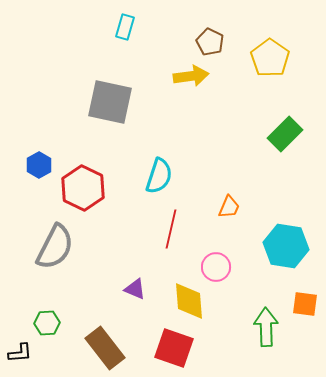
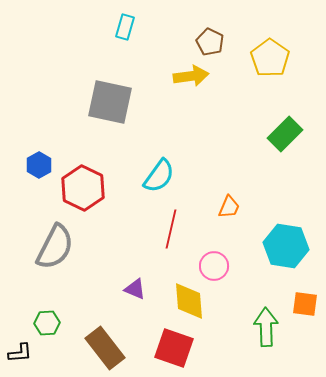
cyan semicircle: rotated 18 degrees clockwise
pink circle: moved 2 px left, 1 px up
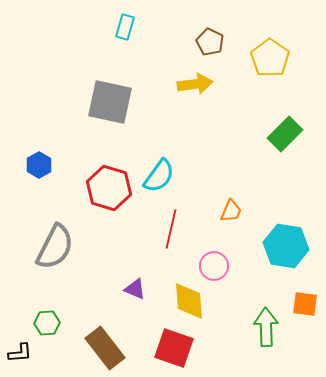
yellow arrow: moved 4 px right, 8 px down
red hexagon: moved 26 px right; rotated 9 degrees counterclockwise
orange trapezoid: moved 2 px right, 4 px down
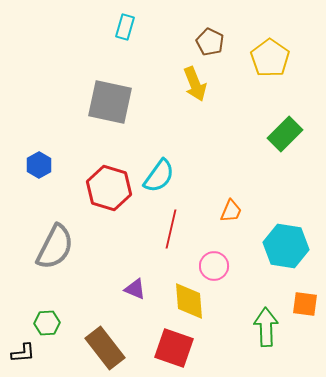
yellow arrow: rotated 76 degrees clockwise
black L-shape: moved 3 px right
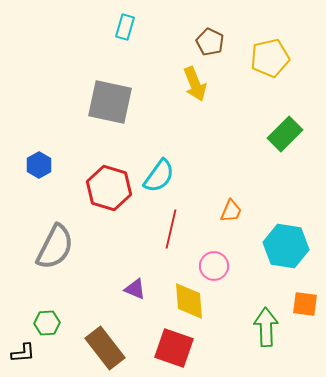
yellow pentagon: rotated 24 degrees clockwise
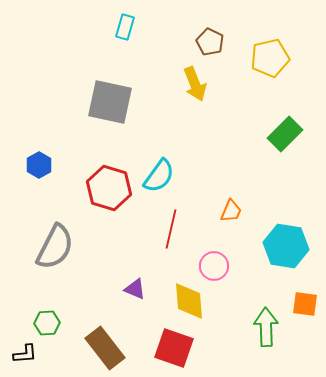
black L-shape: moved 2 px right, 1 px down
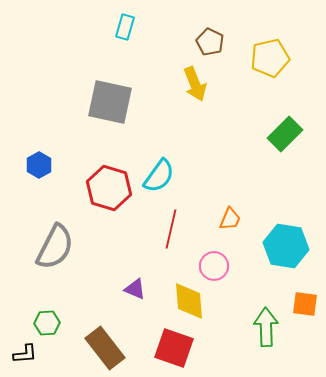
orange trapezoid: moved 1 px left, 8 px down
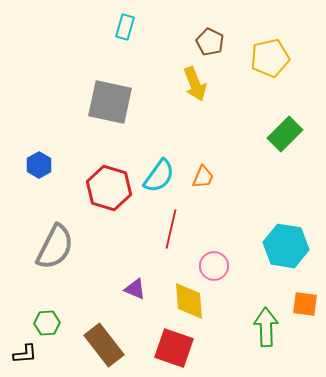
orange trapezoid: moved 27 px left, 42 px up
brown rectangle: moved 1 px left, 3 px up
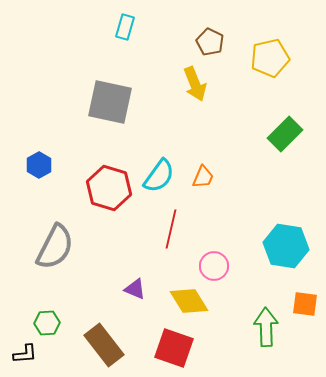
yellow diamond: rotated 27 degrees counterclockwise
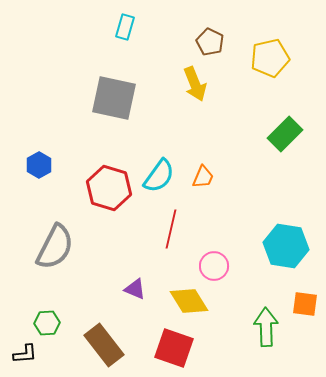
gray square: moved 4 px right, 4 px up
